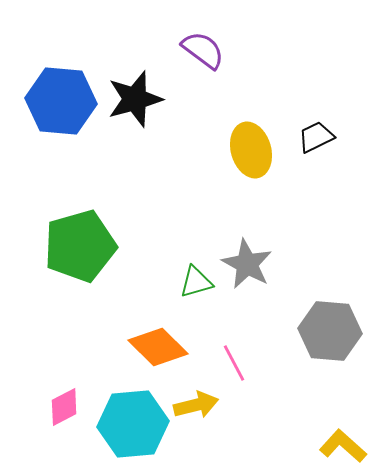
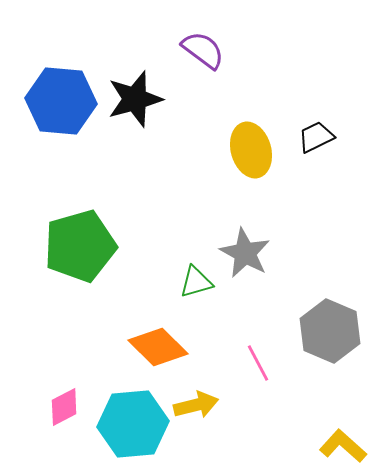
gray star: moved 2 px left, 11 px up
gray hexagon: rotated 18 degrees clockwise
pink line: moved 24 px right
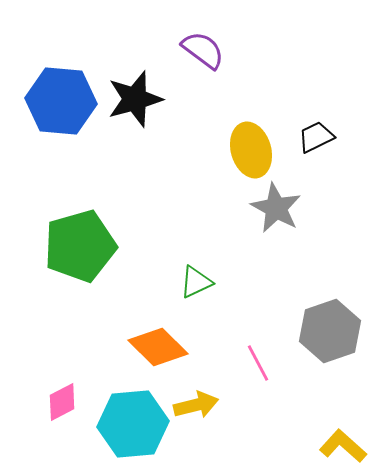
gray star: moved 31 px right, 45 px up
green triangle: rotated 9 degrees counterclockwise
gray hexagon: rotated 18 degrees clockwise
pink diamond: moved 2 px left, 5 px up
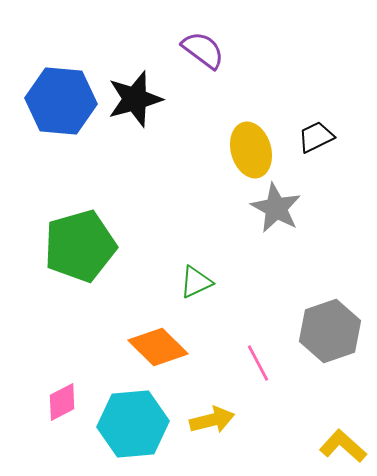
yellow arrow: moved 16 px right, 15 px down
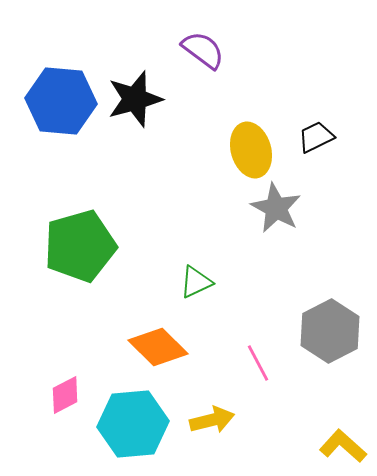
gray hexagon: rotated 8 degrees counterclockwise
pink diamond: moved 3 px right, 7 px up
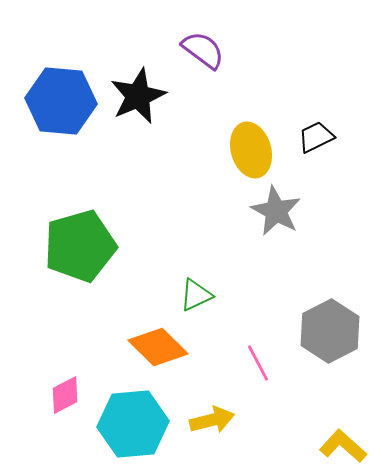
black star: moved 3 px right, 3 px up; rotated 8 degrees counterclockwise
gray star: moved 3 px down
green triangle: moved 13 px down
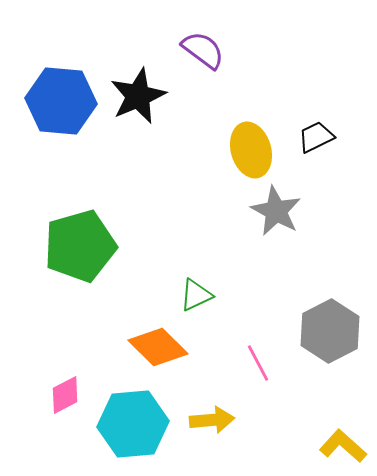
yellow arrow: rotated 9 degrees clockwise
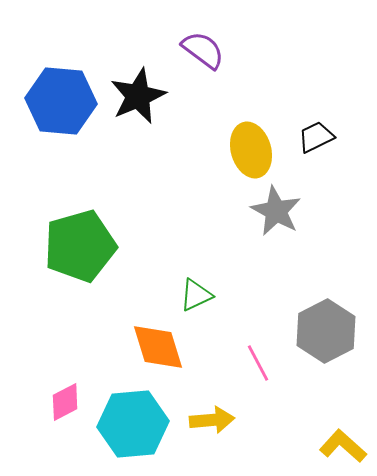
gray hexagon: moved 4 px left
orange diamond: rotated 28 degrees clockwise
pink diamond: moved 7 px down
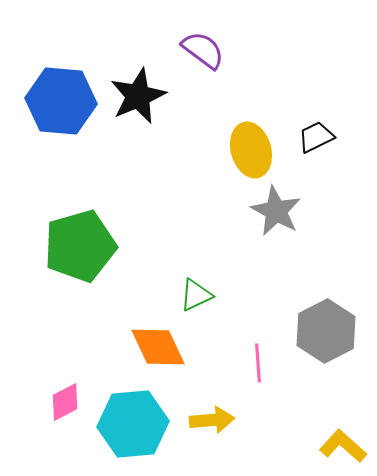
orange diamond: rotated 8 degrees counterclockwise
pink line: rotated 24 degrees clockwise
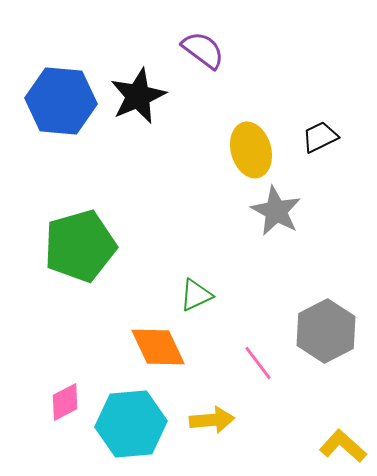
black trapezoid: moved 4 px right
pink line: rotated 33 degrees counterclockwise
cyan hexagon: moved 2 px left
